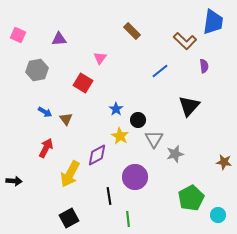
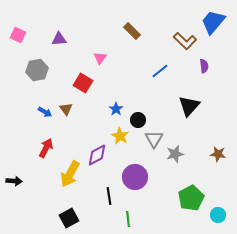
blue trapezoid: rotated 148 degrees counterclockwise
brown triangle: moved 10 px up
brown star: moved 6 px left, 8 px up
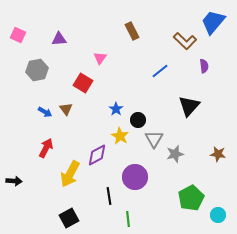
brown rectangle: rotated 18 degrees clockwise
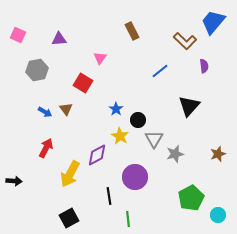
brown star: rotated 28 degrees counterclockwise
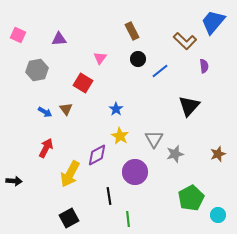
black circle: moved 61 px up
purple circle: moved 5 px up
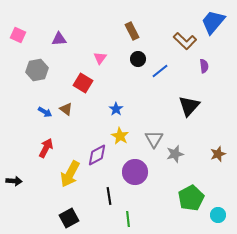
brown triangle: rotated 16 degrees counterclockwise
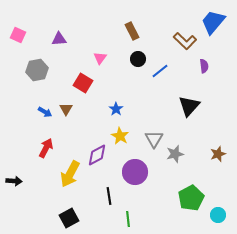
brown triangle: rotated 24 degrees clockwise
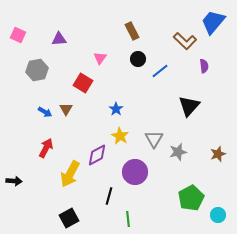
gray star: moved 3 px right, 2 px up
black line: rotated 24 degrees clockwise
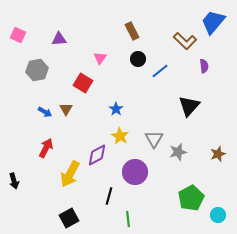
black arrow: rotated 70 degrees clockwise
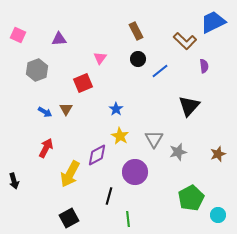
blue trapezoid: rotated 24 degrees clockwise
brown rectangle: moved 4 px right
gray hexagon: rotated 10 degrees counterclockwise
red square: rotated 36 degrees clockwise
